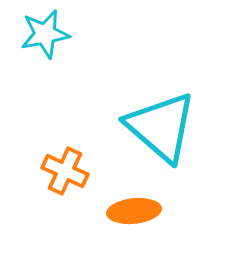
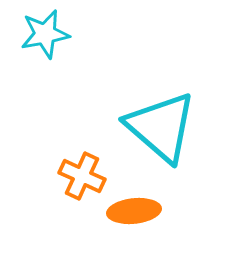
orange cross: moved 17 px right, 5 px down
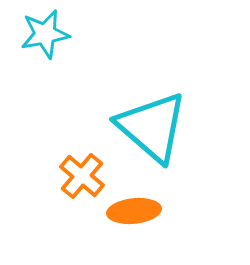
cyan triangle: moved 9 px left
orange cross: rotated 15 degrees clockwise
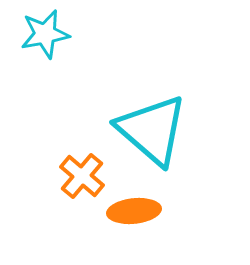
cyan triangle: moved 3 px down
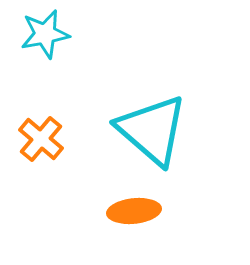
orange cross: moved 41 px left, 37 px up
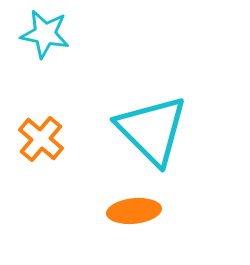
cyan star: rotated 21 degrees clockwise
cyan triangle: rotated 4 degrees clockwise
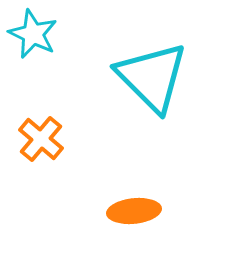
cyan star: moved 12 px left; rotated 15 degrees clockwise
cyan triangle: moved 53 px up
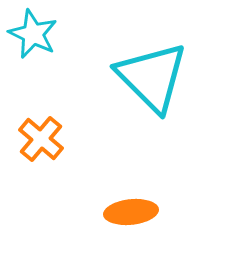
orange ellipse: moved 3 px left, 1 px down
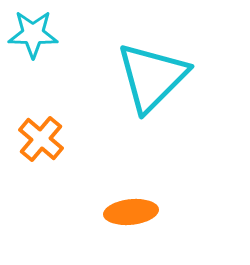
cyan star: rotated 24 degrees counterclockwise
cyan triangle: rotated 30 degrees clockwise
